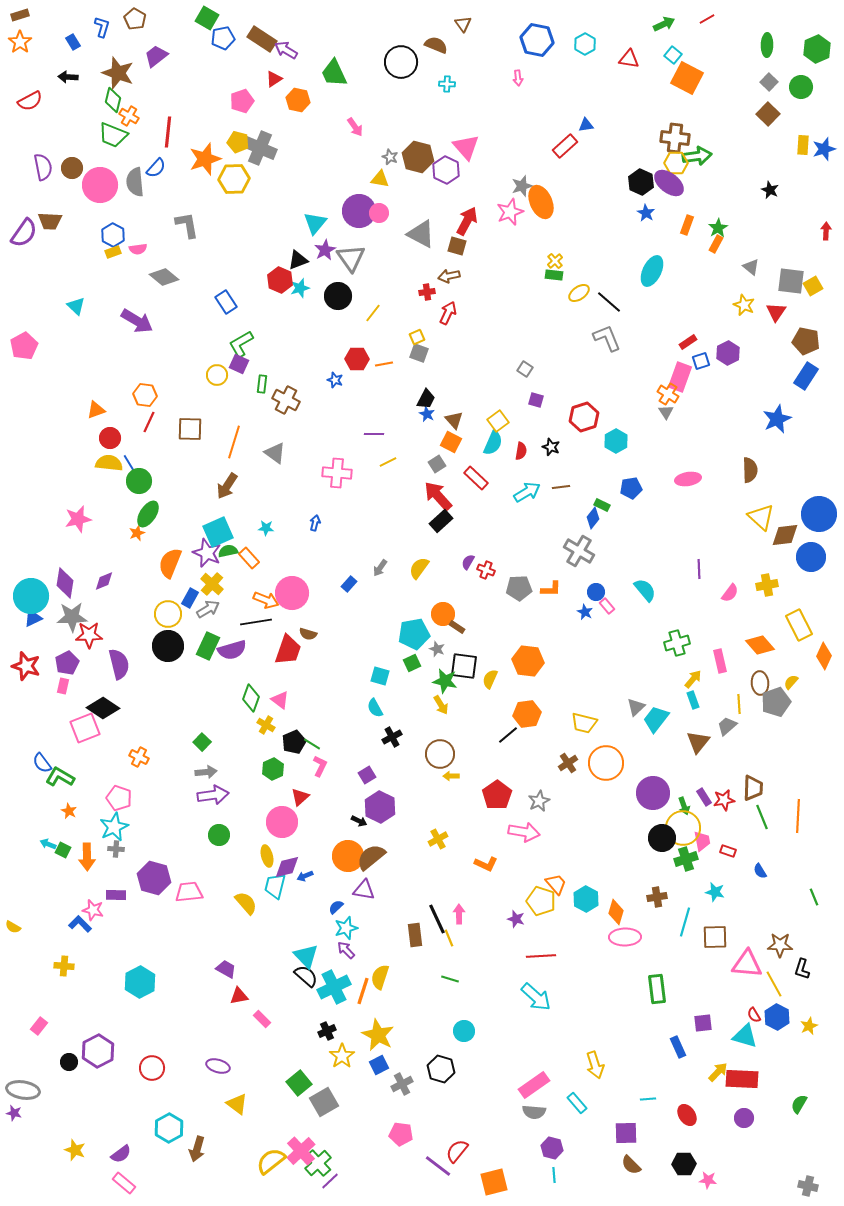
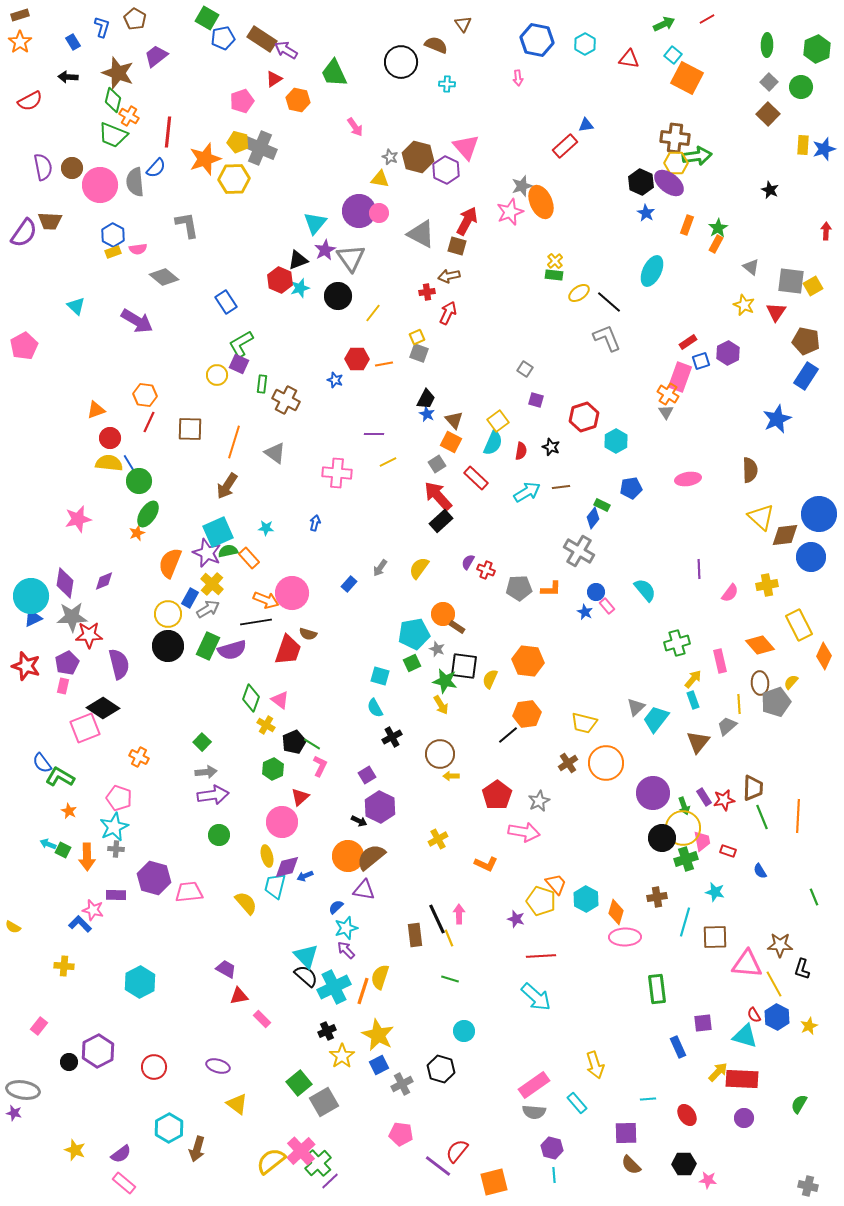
red circle at (152, 1068): moved 2 px right, 1 px up
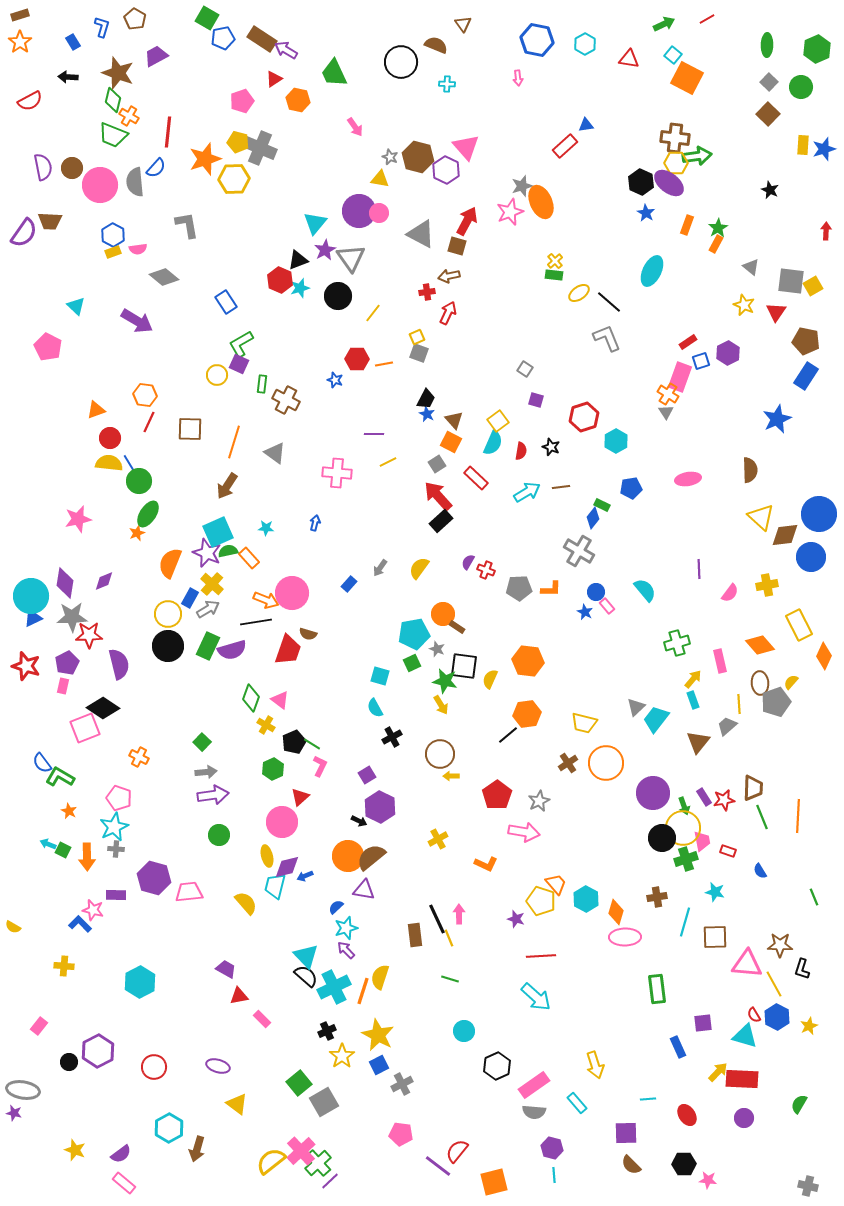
purple trapezoid at (156, 56): rotated 10 degrees clockwise
pink pentagon at (24, 346): moved 24 px right, 1 px down; rotated 16 degrees counterclockwise
black hexagon at (441, 1069): moved 56 px right, 3 px up; rotated 20 degrees clockwise
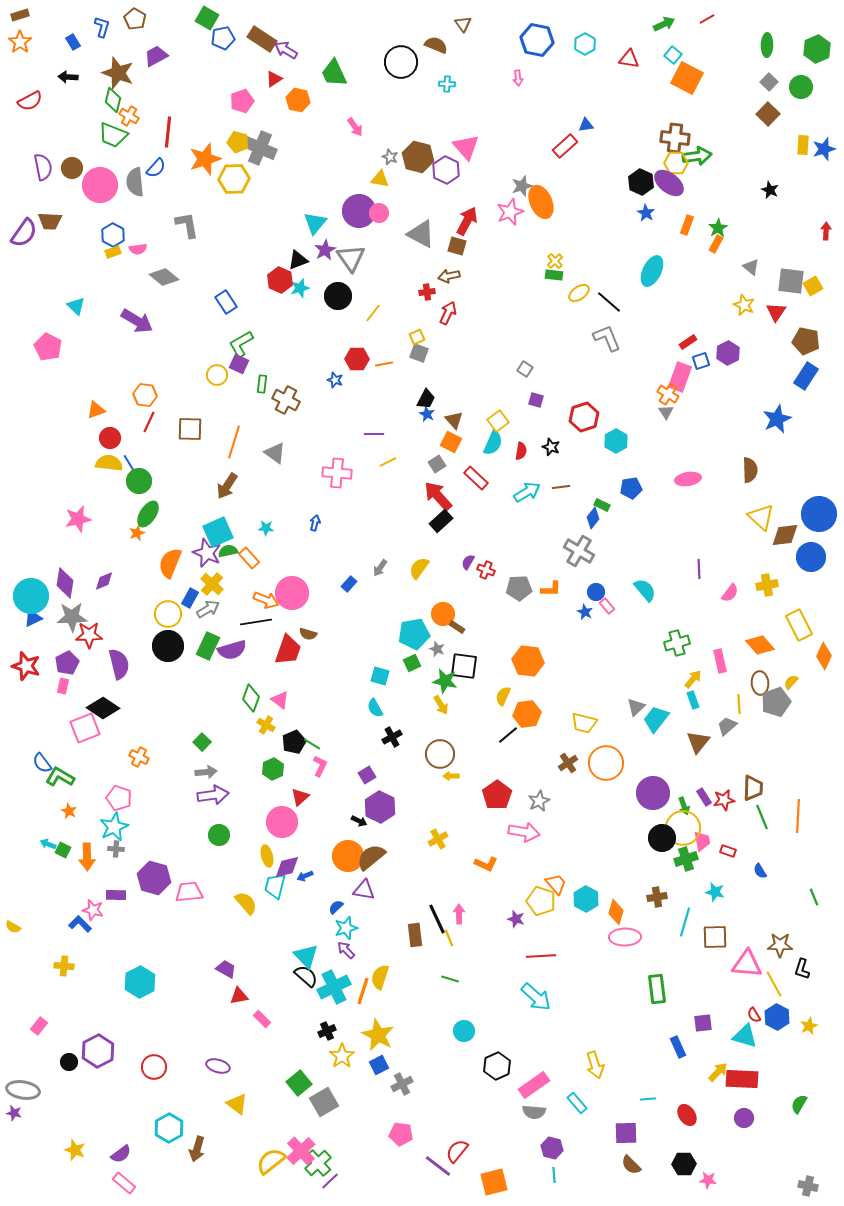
yellow semicircle at (490, 679): moved 13 px right, 17 px down
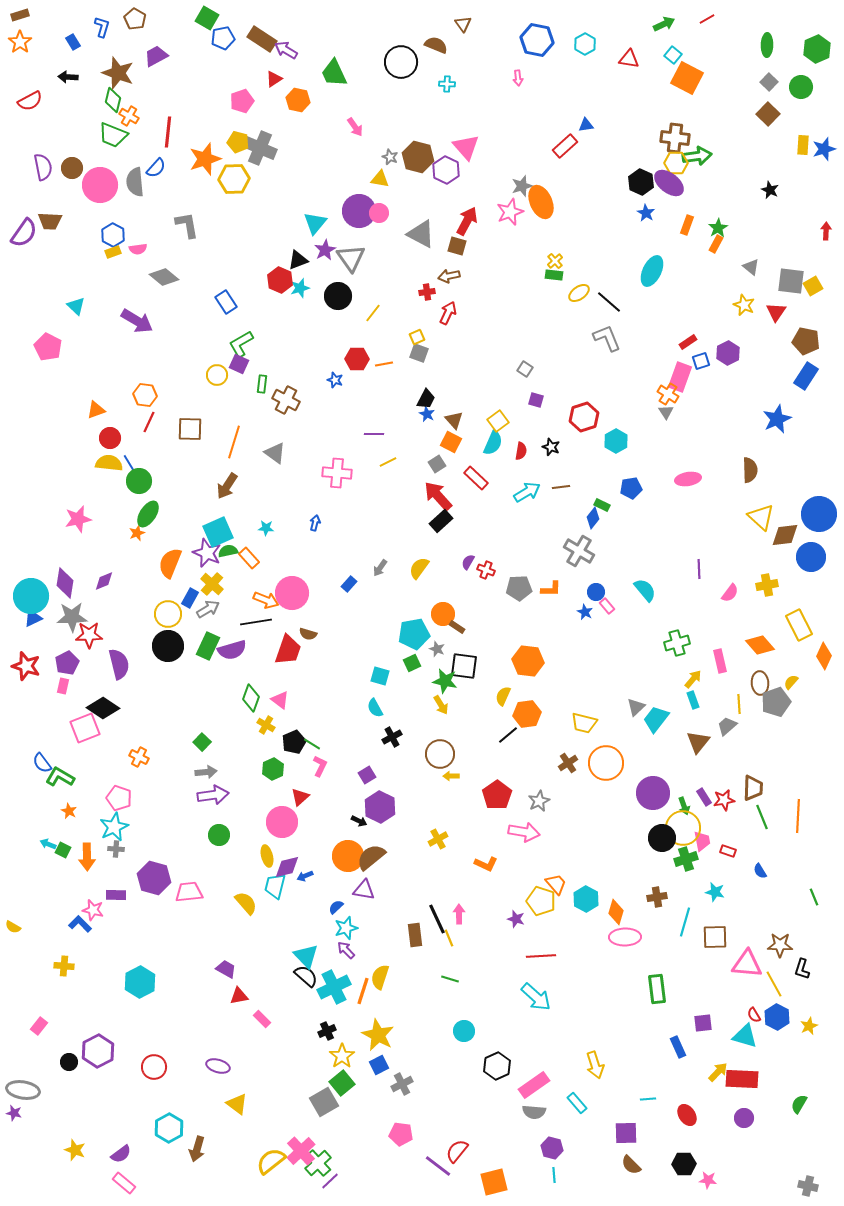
green square at (299, 1083): moved 43 px right
